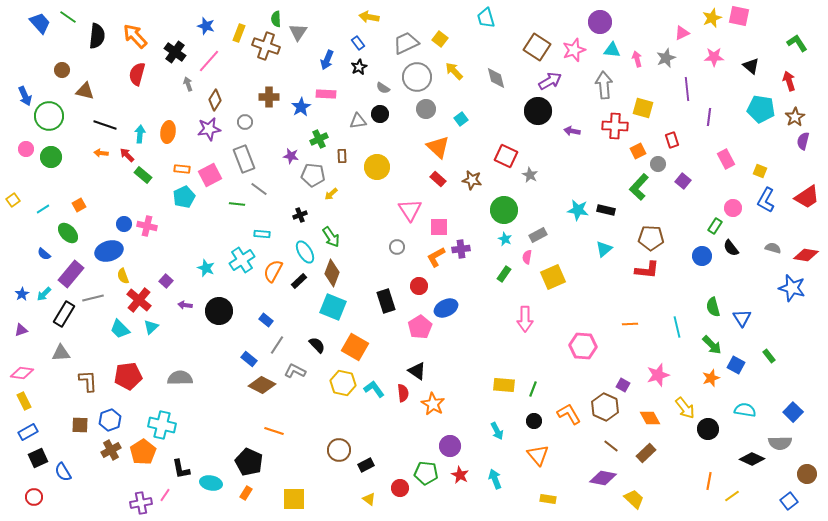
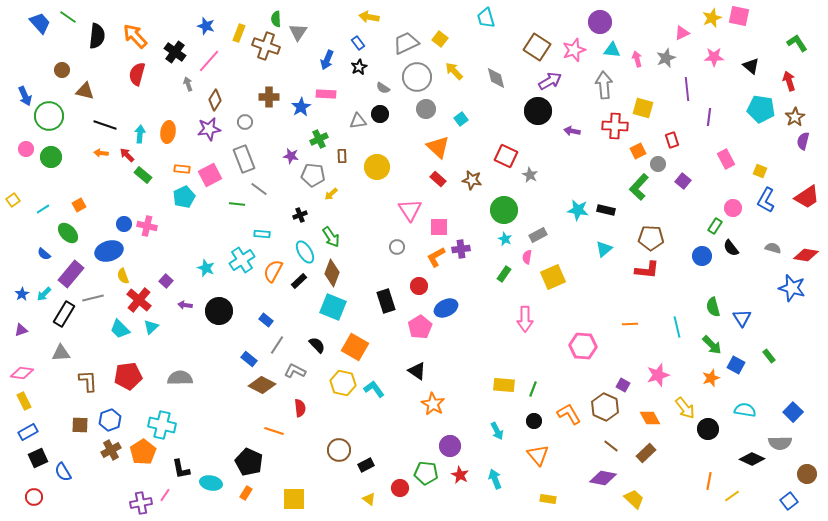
red semicircle at (403, 393): moved 103 px left, 15 px down
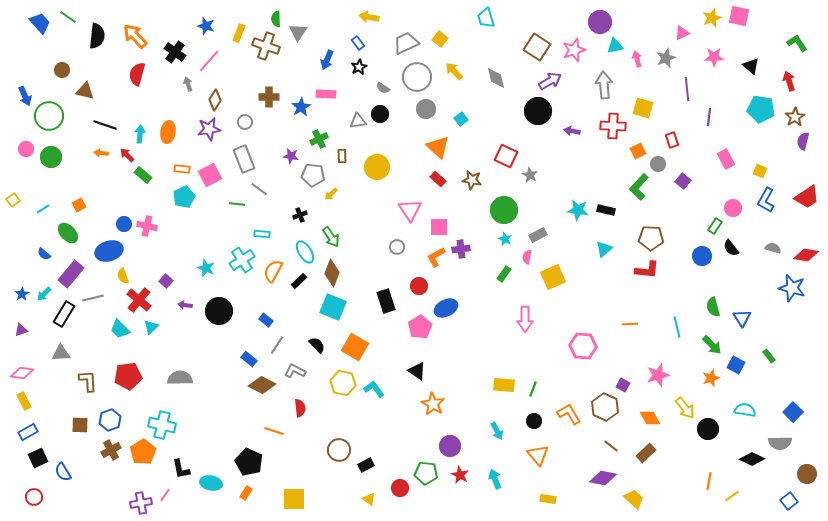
cyan triangle at (612, 50): moved 3 px right, 4 px up; rotated 18 degrees counterclockwise
red cross at (615, 126): moved 2 px left
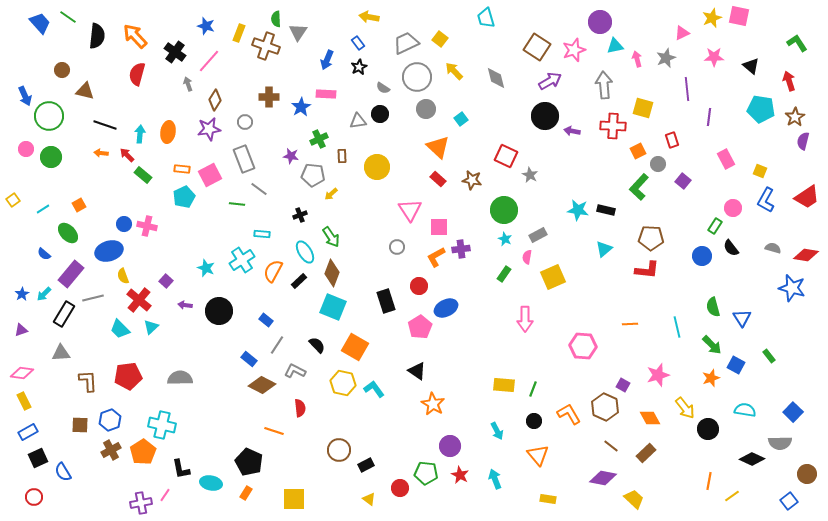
black circle at (538, 111): moved 7 px right, 5 px down
